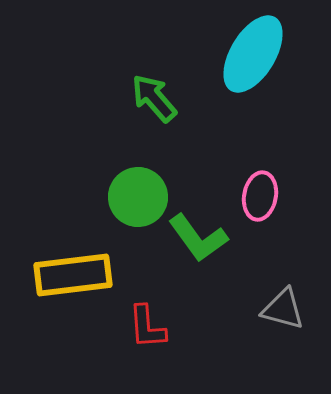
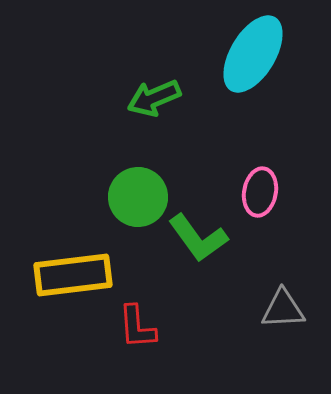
green arrow: rotated 72 degrees counterclockwise
pink ellipse: moved 4 px up
gray triangle: rotated 18 degrees counterclockwise
red L-shape: moved 10 px left
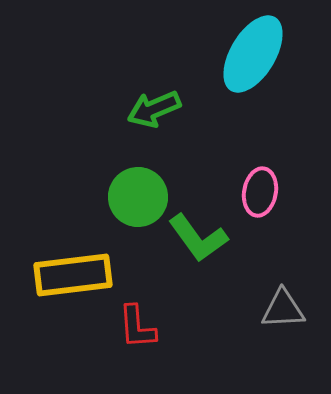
green arrow: moved 11 px down
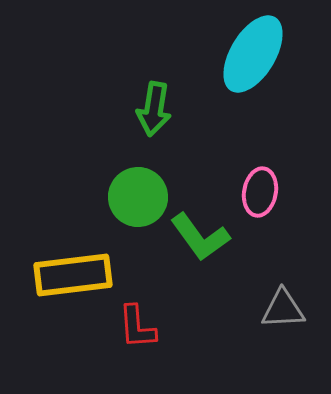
green arrow: rotated 58 degrees counterclockwise
green L-shape: moved 2 px right, 1 px up
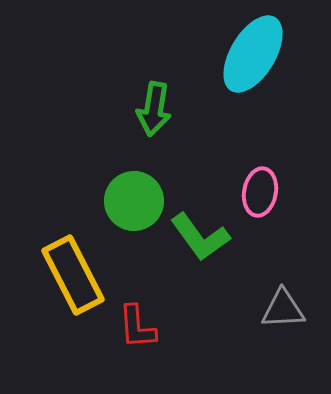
green circle: moved 4 px left, 4 px down
yellow rectangle: rotated 70 degrees clockwise
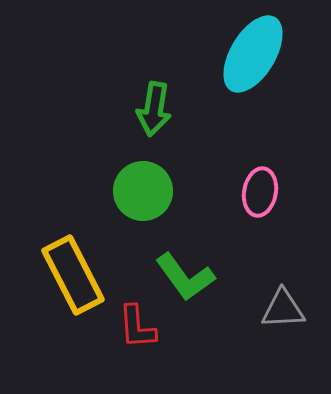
green circle: moved 9 px right, 10 px up
green L-shape: moved 15 px left, 40 px down
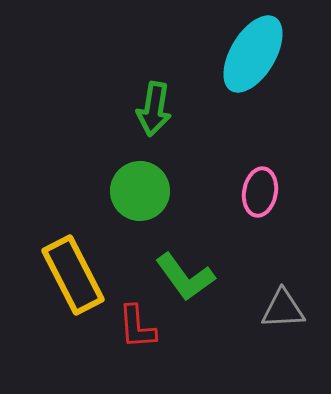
green circle: moved 3 px left
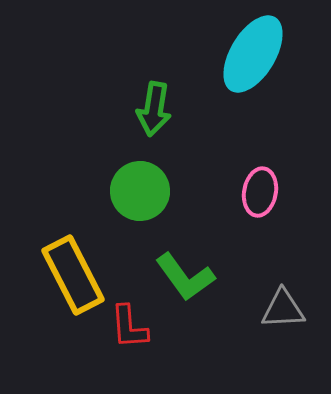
red L-shape: moved 8 px left
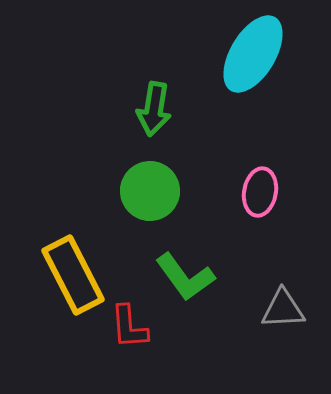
green circle: moved 10 px right
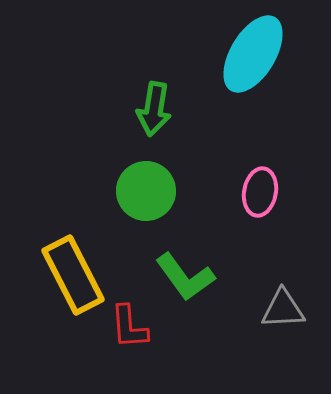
green circle: moved 4 px left
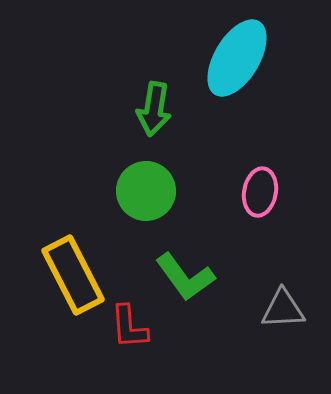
cyan ellipse: moved 16 px left, 4 px down
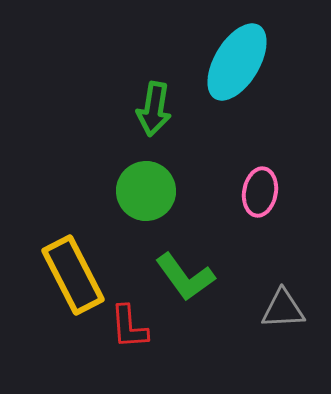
cyan ellipse: moved 4 px down
